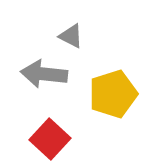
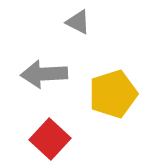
gray triangle: moved 7 px right, 14 px up
gray arrow: rotated 9 degrees counterclockwise
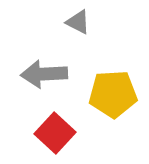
yellow pentagon: rotated 15 degrees clockwise
red square: moved 5 px right, 6 px up
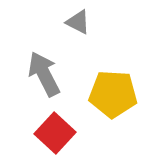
gray arrow: rotated 66 degrees clockwise
yellow pentagon: rotated 6 degrees clockwise
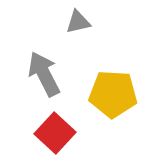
gray triangle: rotated 40 degrees counterclockwise
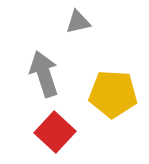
gray arrow: rotated 9 degrees clockwise
red square: moved 1 px up
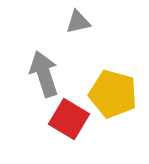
yellow pentagon: rotated 12 degrees clockwise
red square: moved 14 px right, 13 px up; rotated 12 degrees counterclockwise
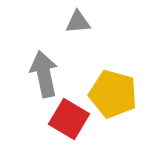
gray triangle: rotated 8 degrees clockwise
gray arrow: rotated 6 degrees clockwise
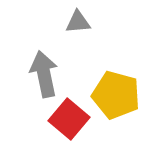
yellow pentagon: moved 3 px right, 1 px down
red square: rotated 9 degrees clockwise
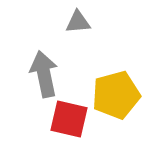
yellow pentagon: rotated 30 degrees counterclockwise
red square: rotated 27 degrees counterclockwise
